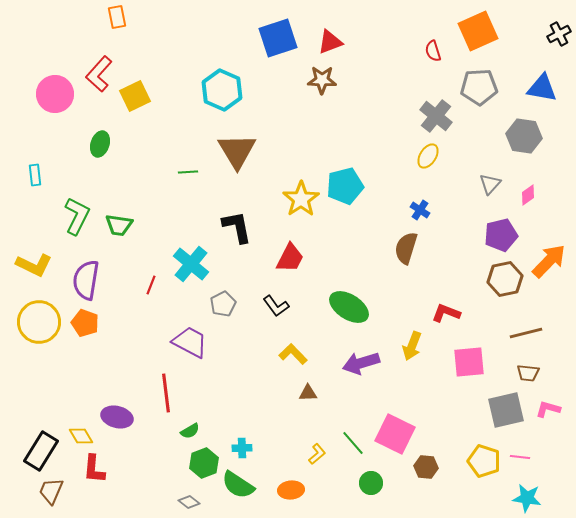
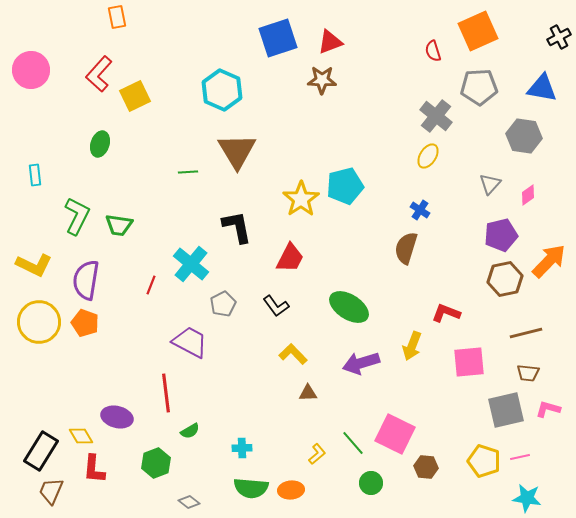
black cross at (559, 34): moved 3 px down
pink circle at (55, 94): moved 24 px left, 24 px up
pink line at (520, 457): rotated 18 degrees counterclockwise
green hexagon at (204, 463): moved 48 px left
green semicircle at (238, 485): moved 13 px right, 3 px down; rotated 28 degrees counterclockwise
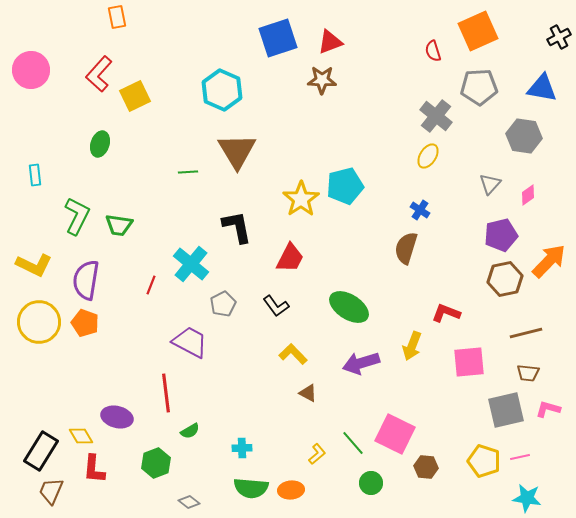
brown triangle at (308, 393): rotated 30 degrees clockwise
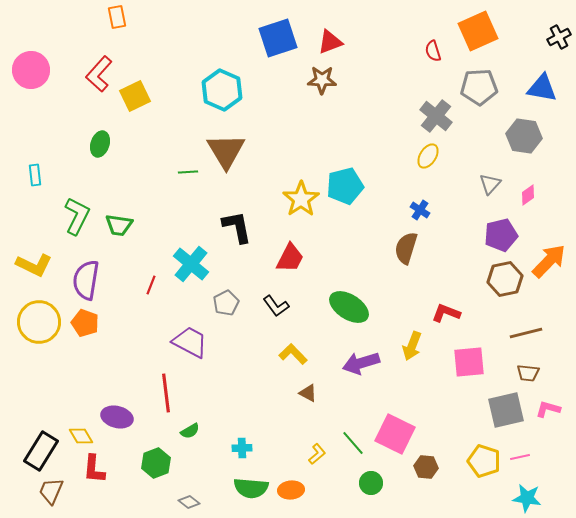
brown triangle at (237, 151): moved 11 px left
gray pentagon at (223, 304): moved 3 px right, 1 px up
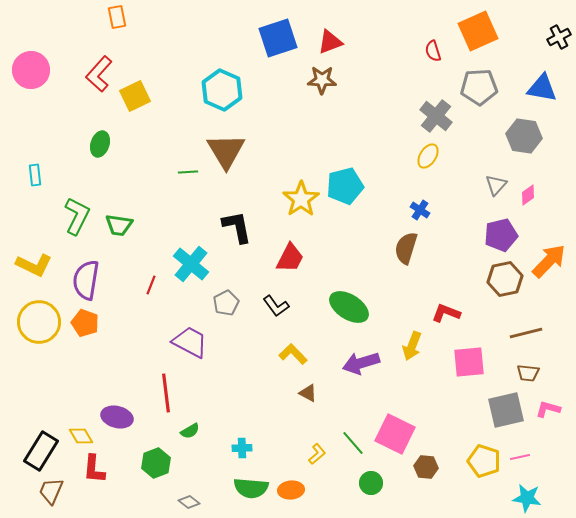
gray triangle at (490, 184): moved 6 px right, 1 px down
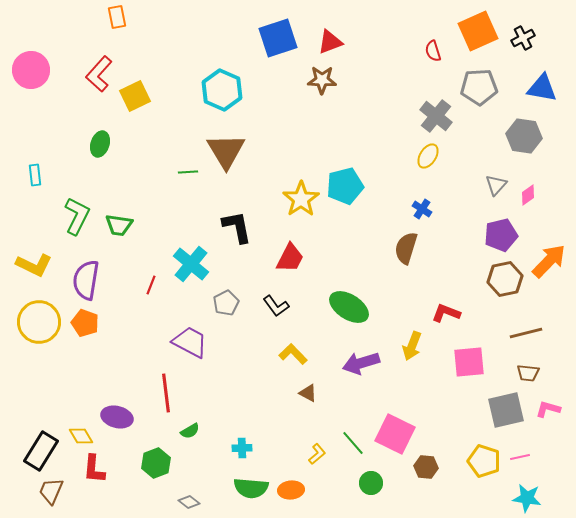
black cross at (559, 37): moved 36 px left, 1 px down
blue cross at (420, 210): moved 2 px right, 1 px up
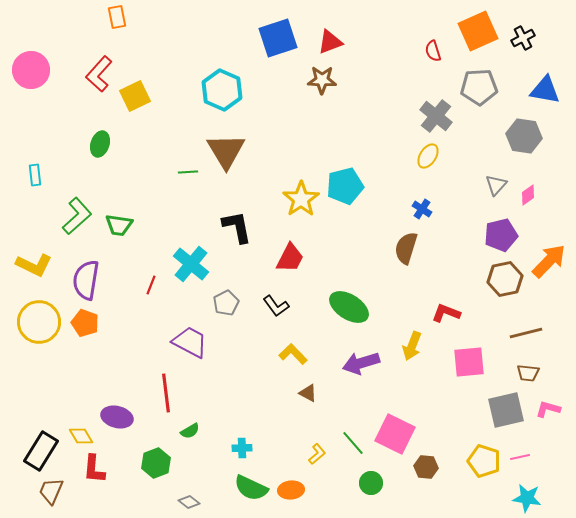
blue triangle at (542, 88): moved 3 px right, 2 px down
green L-shape at (77, 216): rotated 21 degrees clockwise
green semicircle at (251, 488): rotated 20 degrees clockwise
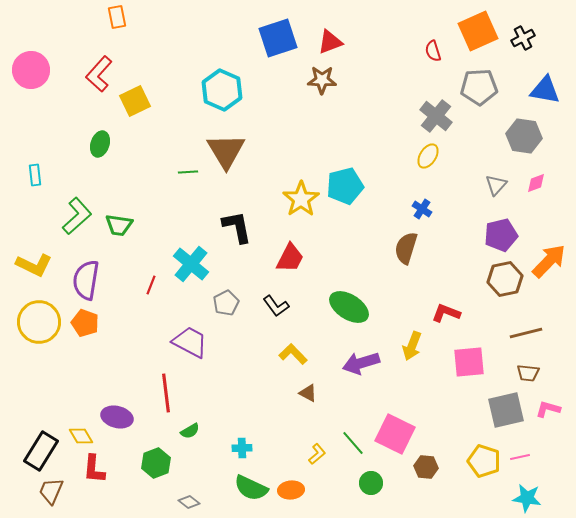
yellow square at (135, 96): moved 5 px down
pink diamond at (528, 195): moved 8 px right, 12 px up; rotated 15 degrees clockwise
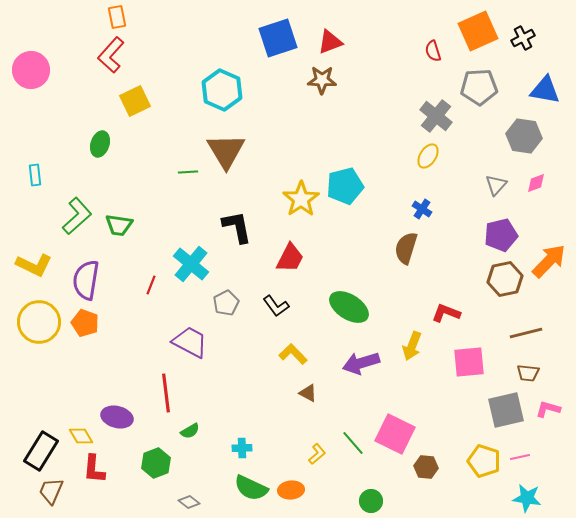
red L-shape at (99, 74): moved 12 px right, 19 px up
green circle at (371, 483): moved 18 px down
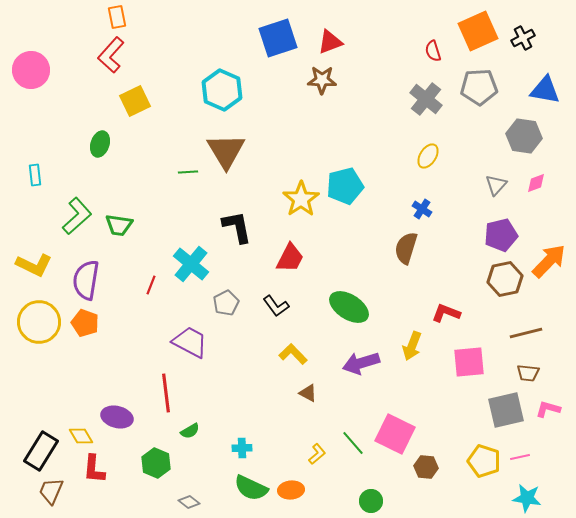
gray cross at (436, 116): moved 10 px left, 17 px up
green hexagon at (156, 463): rotated 16 degrees counterclockwise
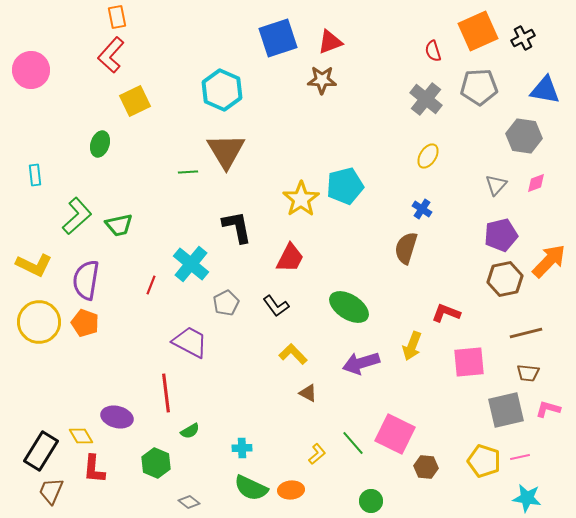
green trapezoid at (119, 225): rotated 20 degrees counterclockwise
